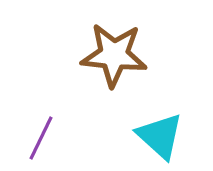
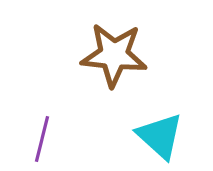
purple line: moved 1 px right, 1 px down; rotated 12 degrees counterclockwise
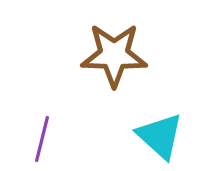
brown star: rotated 4 degrees counterclockwise
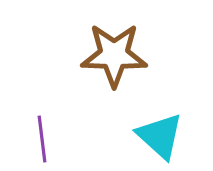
purple line: rotated 21 degrees counterclockwise
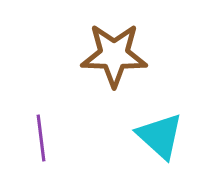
purple line: moved 1 px left, 1 px up
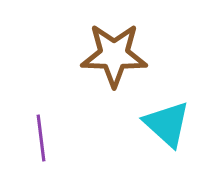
cyan triangle: moved 7 px right, 12 px up
